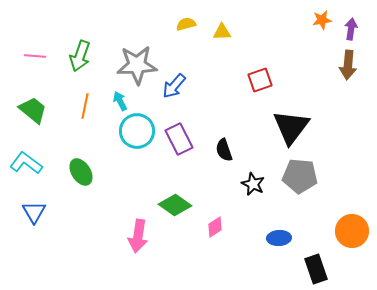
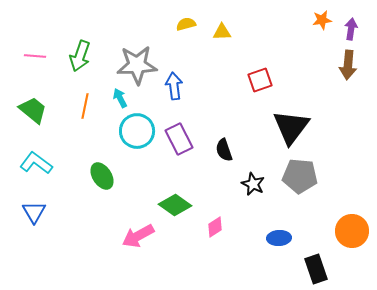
blue arrow: rotated 132 degrees clockwise
cyan arrow: moved 3 px up
cyan L-shape: moved 10 px right
green ellipse: moved 21 px right, 4 px down
pink arrow: rotated 52 degrees clockwise
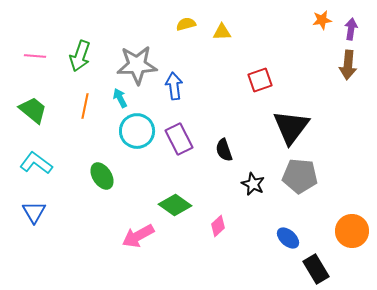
pink diamond: moved 3 px right, 1 px up; rotated 10 degrees counterclockwise
blue ellipse: moved 9 px right; rotated 45 degrees clockwise
black rectangle: rotated 12 degrees counterclockwise
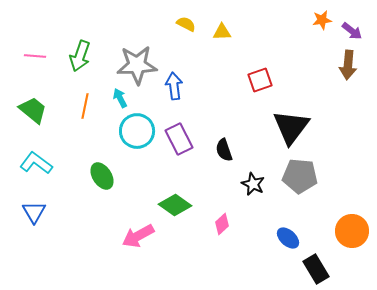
yellow semicircle: rotated 42 degrees clockwise
purple arrow: moved 1 px right, 2 px down; rotated 120 degrees clockwise
pink diamond: moved 4 px right, 2 px up
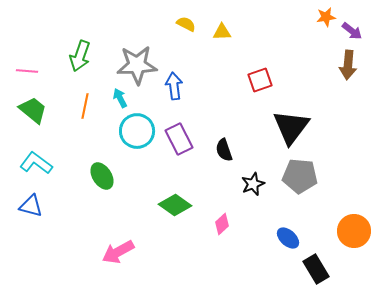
orange star: moved 4 px right, 3 px up
pink line: moved 8 px left, 15 px down
black star: rotated 25 degrees clockwise
blue triangle: moved 3 px left, 6 px up; rotated 45 degrees counterclockwise
orange circle: moved 2 px right
pink arrow: moved 20 px left, 16 px down
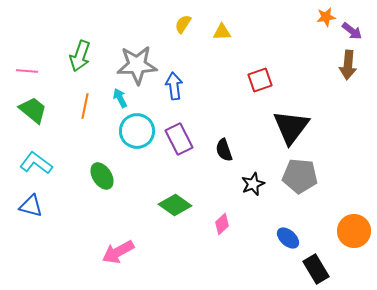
yellow semicircle: moved 3 px left; rotated 84 degrees counterclockwise
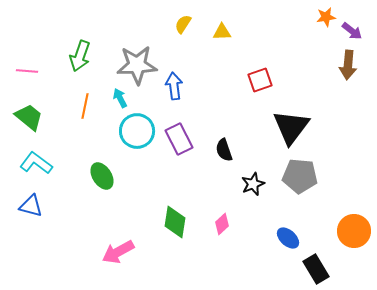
green trapezoid: moved 4 px left, 7 px down
green diamond: moved 17 px down; rotated 64 degrees clockwise
